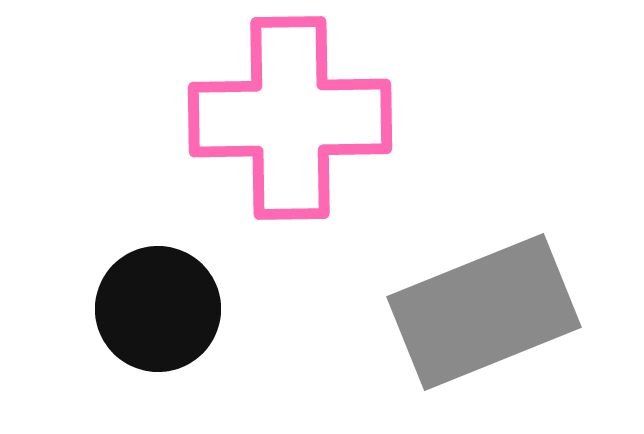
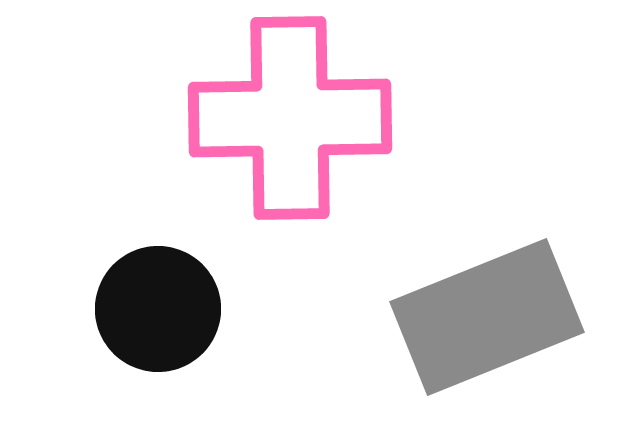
gray rectangle: moved 3 px right, 5 px down
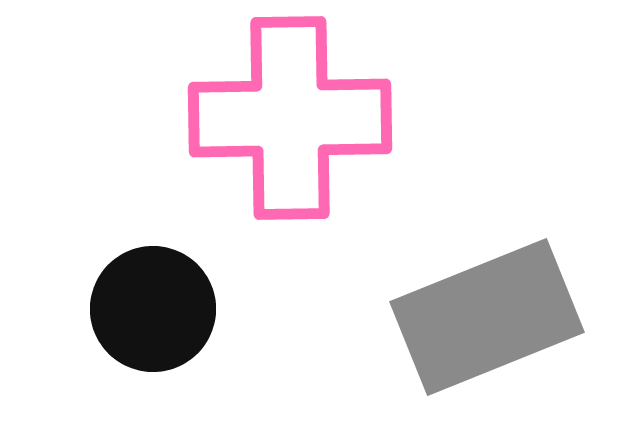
black circle: moved 5 px left
